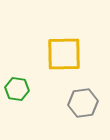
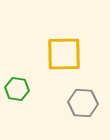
gray hexagon: rotated 12 degrees clockwise
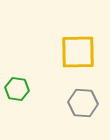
yellow square: moved 14 px right, 2 px up
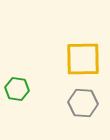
yellow square: moved 5 px right, 7 px down
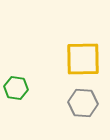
green hexagon: moved 1 px left, 1 px up
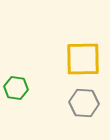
gray hexagon: moved 1 px right
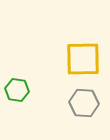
green hexagon: moved 1 px right, 2 px down
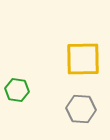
gray hexagon: moved 3 px left, 6 px down
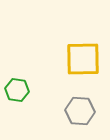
gray hexagon: moved 1 px left, 2 px down
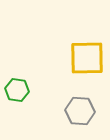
yellow square: moved 4 px right, 1 px up
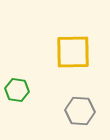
yellow square: moved 14 px left, 6 px up
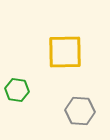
yellow square: moved 8 px left
